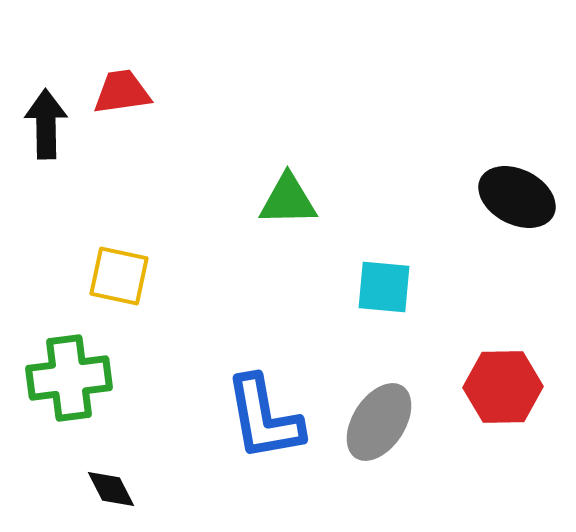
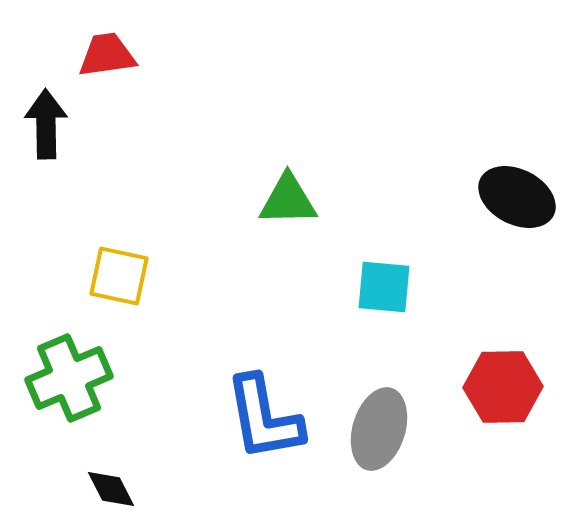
red trapezoid: moved 15 px left, 37 px up
green cross: rotated 16 degrees counterclockwise
gray ellipse: moved 7 px down; rotated 16 degrees counterclockwise
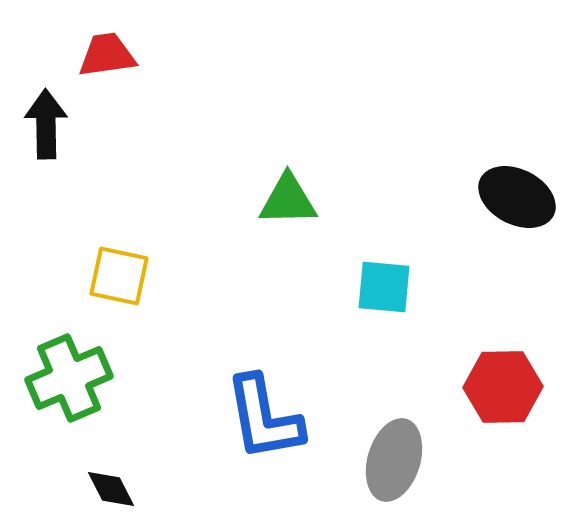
gray ellipse: moved 15 px right, 31 px down
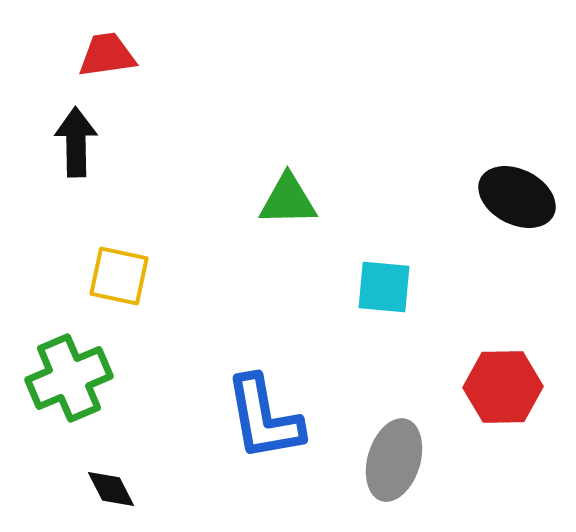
black arrow: moved 30 px right, 18 px down
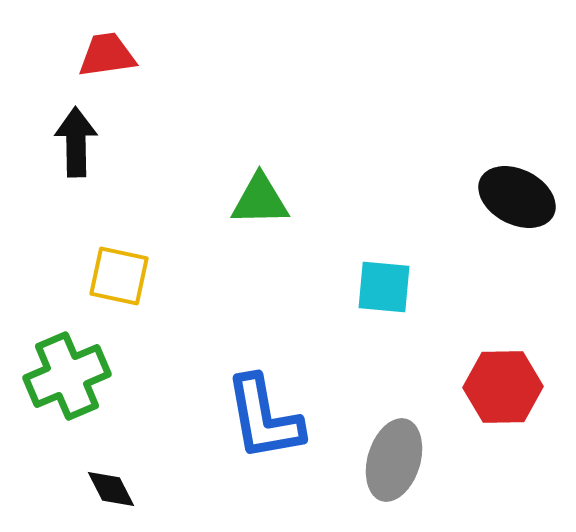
green triangle: moved 28 px left
green cross: moved 2 px left, 2 px up
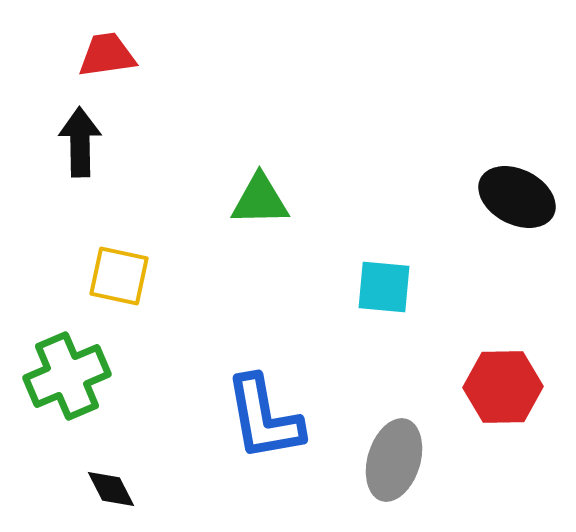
black arrow: moved 4 px right
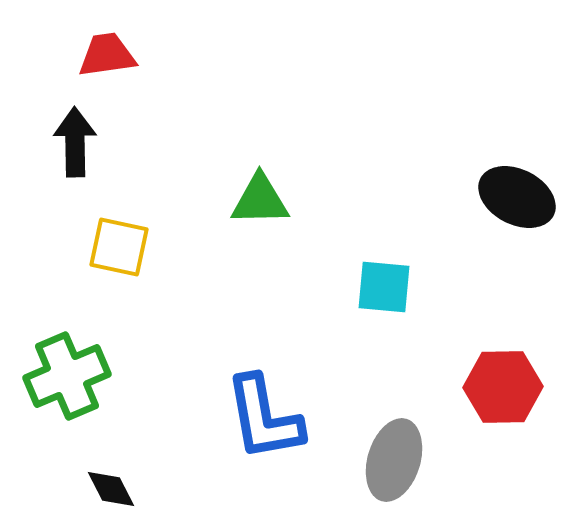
black arrow: moved 5 px left
yellow square: moved 29 px up
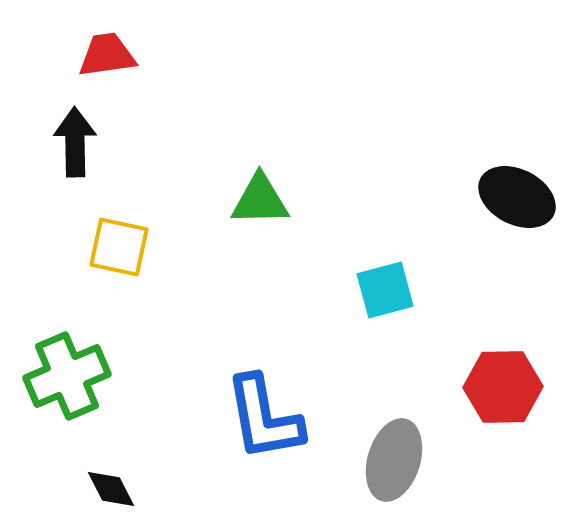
cyan square: moved 1 px right, 3 px down; rotated 20 degrees counterclockwise
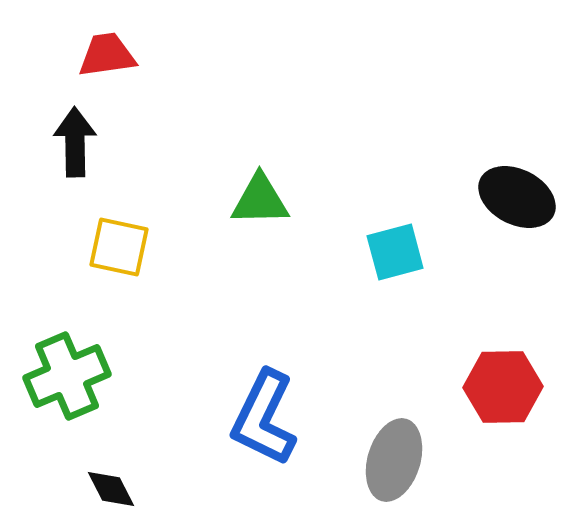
cyan square: moved 10 px right, 38 px up
blue L-shape: rotated 36 degrees clockwise
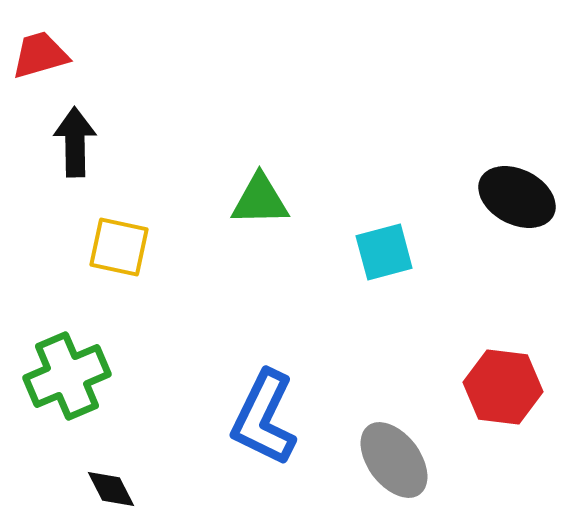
red trapezoid: moved 67 px left; rotated 8 degrees counterclockwise
cyan square: moved 11 px left
red hexagon: rotated 8 degrees clockwise
gray ellipse: rotated 54 degrees counterclockwise
